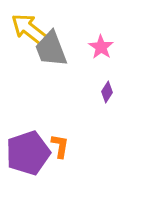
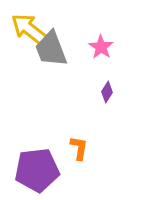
orange L-shape: moved 19 px right, 2 px down
purple pentagon: moved 9 px right, 17 px down; rotated 12 degrees clockwise
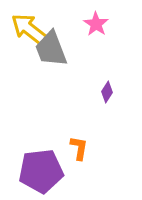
pink star: moved 5 px left, 23 px up
purple pentagon: moved 4 px right, 1 px down
